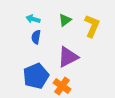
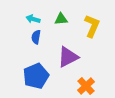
green triangle: moved 4 px left, 1 px up; rotated 32 degrees clockwise
orange cross: moved 24 px right; rotated 12 degrees clockwise
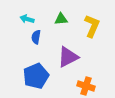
cyan arrow: moved 6 px left
orange cross: rotated 30 degrees counterclockwise
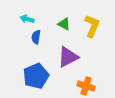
green triangle: moved 3 px right, 5 px down; rotated 32 degrees clockwise
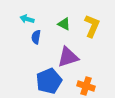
purple triangle: rotated 10 degrees clockwise
blue pentagon: moved 13 px right, 5 px down
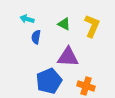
purple triangle: rotated 20 degrees clockwise
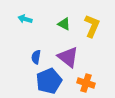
cyan arrow: moved 2 px left
blue semicircle: moved 20 px down
purple triangle: rotated 35 degrees clockwise
orange cross: moved 3 px up
